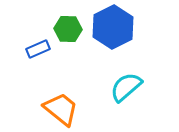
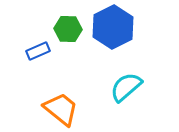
blue rectangle: moved 2 px down
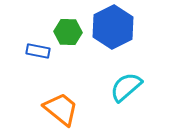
green hexagon: moved 3 px down
blue rectangle: rotated 35 degrees clockwise
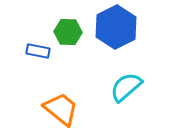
blue hexagon: moved 3 px right
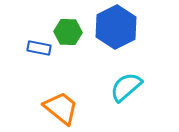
blue rectangle: moved 1 px right, 3 px up
orange trapezoid: moved 1 px up
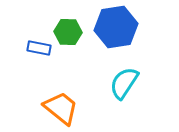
blue hexagon: rotated 18 degrees clockwise
cyan semicircle: moved 2 px left, 4 px up; rotated 16 degrees counterclockwise
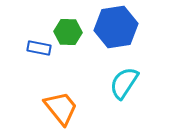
orange trapezoid: rotated 12 degrees clockwise
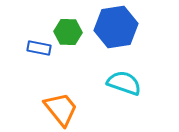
cyan semicircle: rotated 76 degrees clockwise
orange trapezoid: moved 1 px down
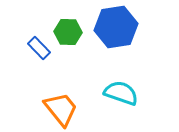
blue rectangle: rotated 35 degrees clockwise
cyan semicircle: moved 3 px left, 10 px down
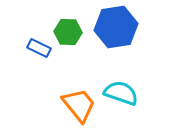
blue rectangle: rotated 20 degrees counterclockwise
orange trapezoid: moved 18 px right, 4 px up
